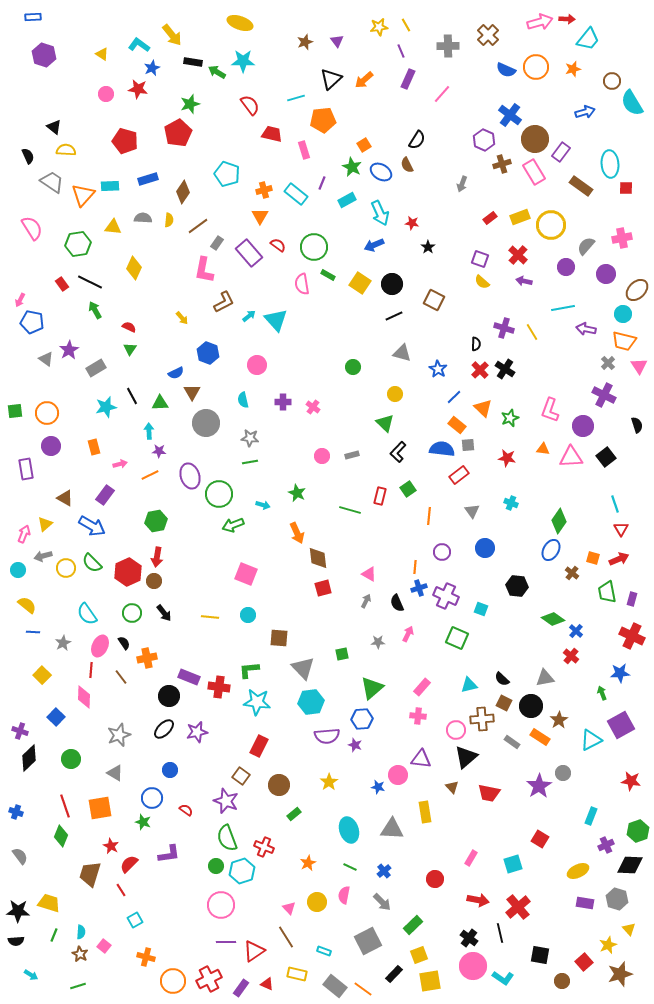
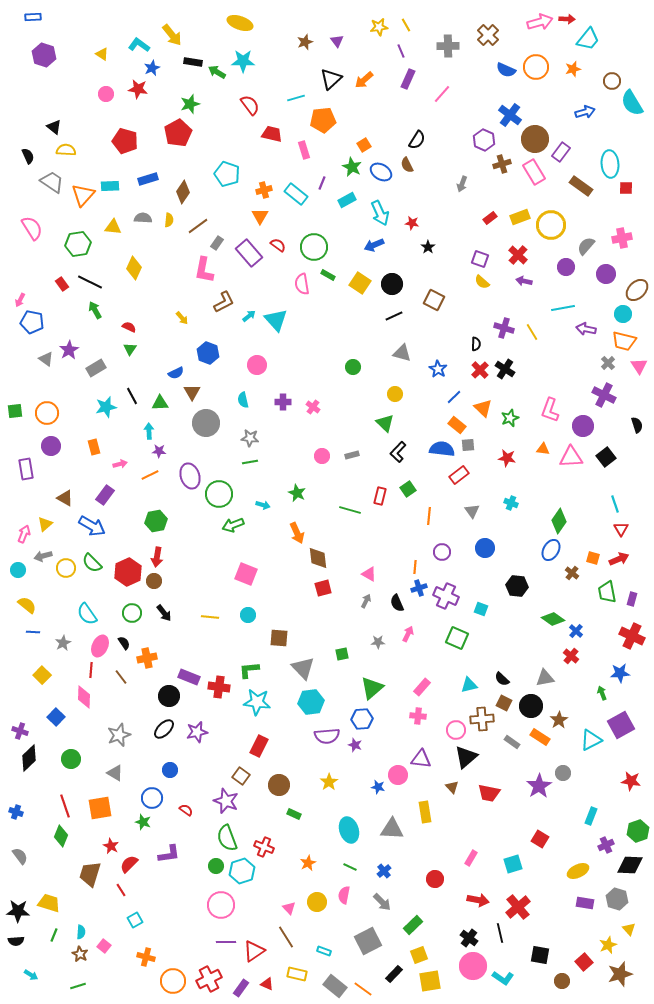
green rectangle at (294, 814): rotated 64 degrees clockwise
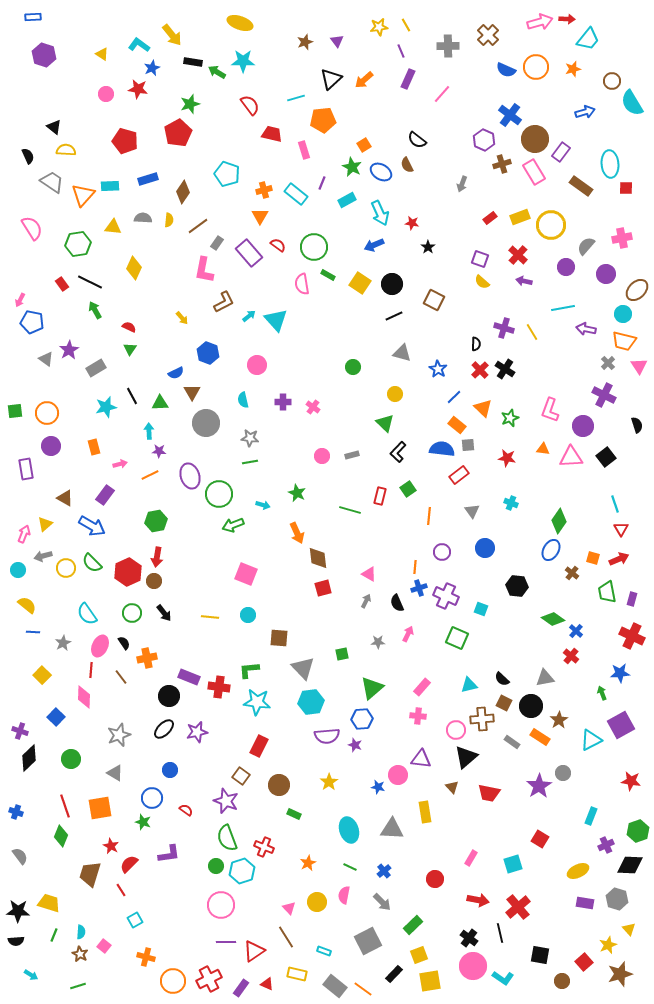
black semicircle at (417, 140): rotated 96 degrees clockwise
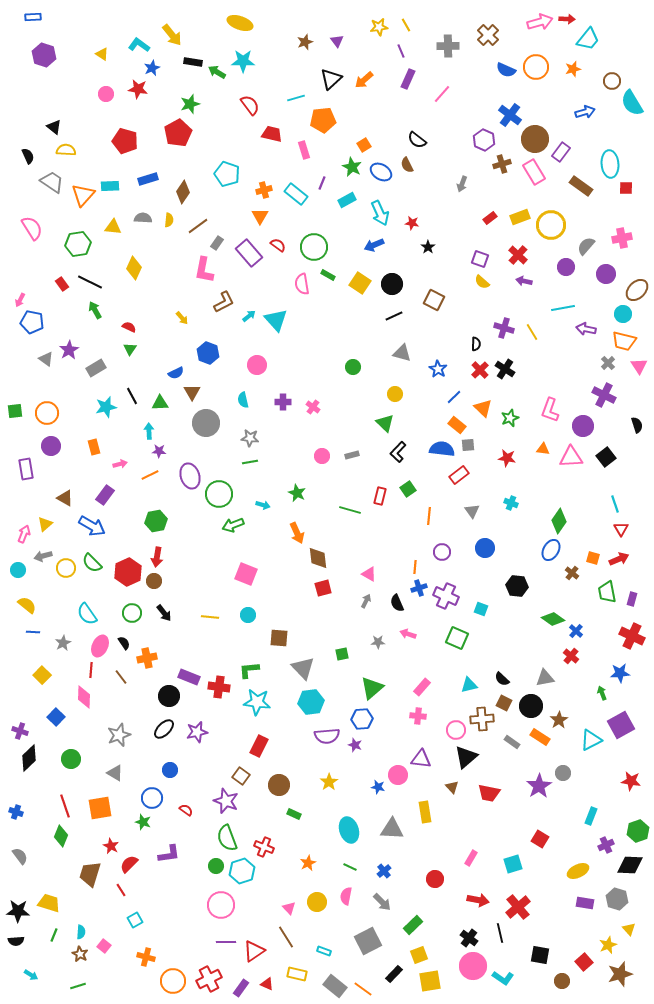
pink arrow at (408, 634): rotated 98 degrees counterclockwise
pink semicircle at (344, 895): moved 2 px right, 1 px down
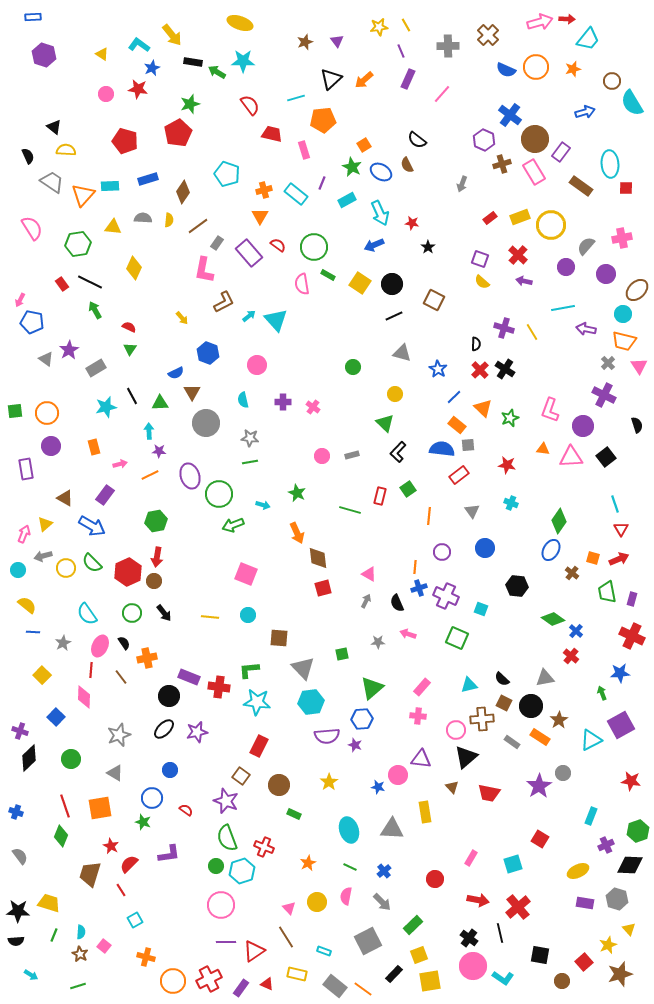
red star at (507, 458): moved 7 px down
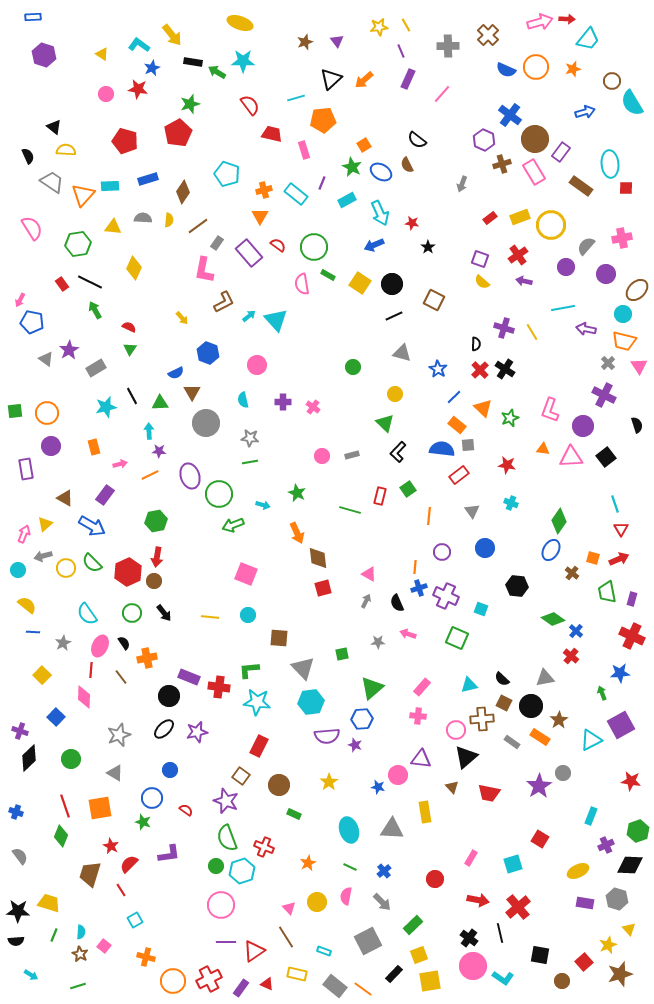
red cross at (518, 255): rotated 12 degrees clockwise
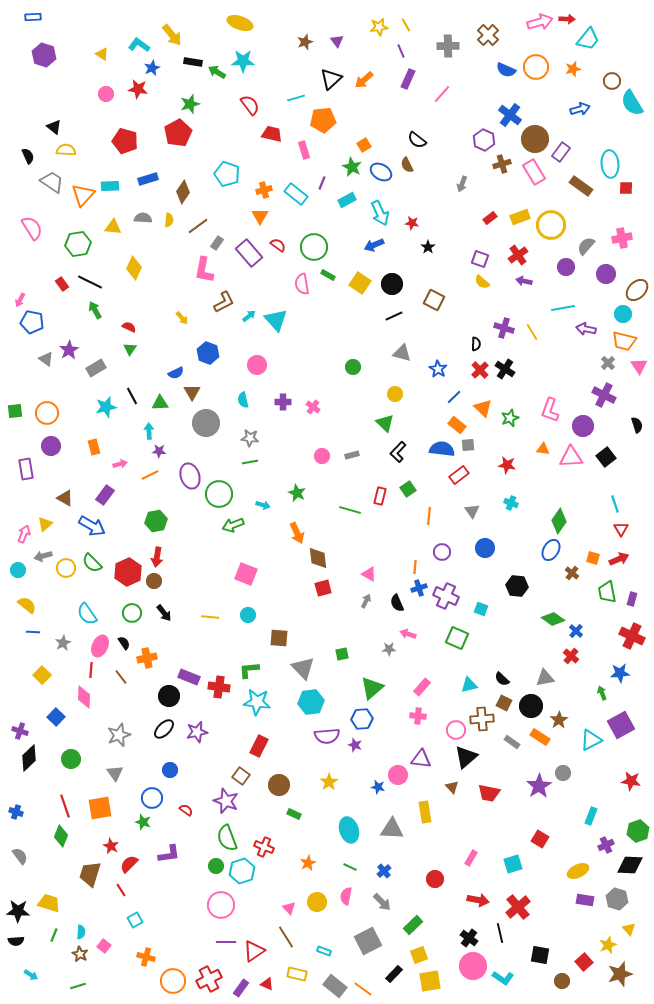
blue arrow at (585, 112): moved 5 px left, 3 px up
gray star at (378, 642): moved 11 px right, 7 px down
gray triangle at (115, 773): rotated 24 degrees clockwise
purple rectangle at (585, 903): moved 3 px up
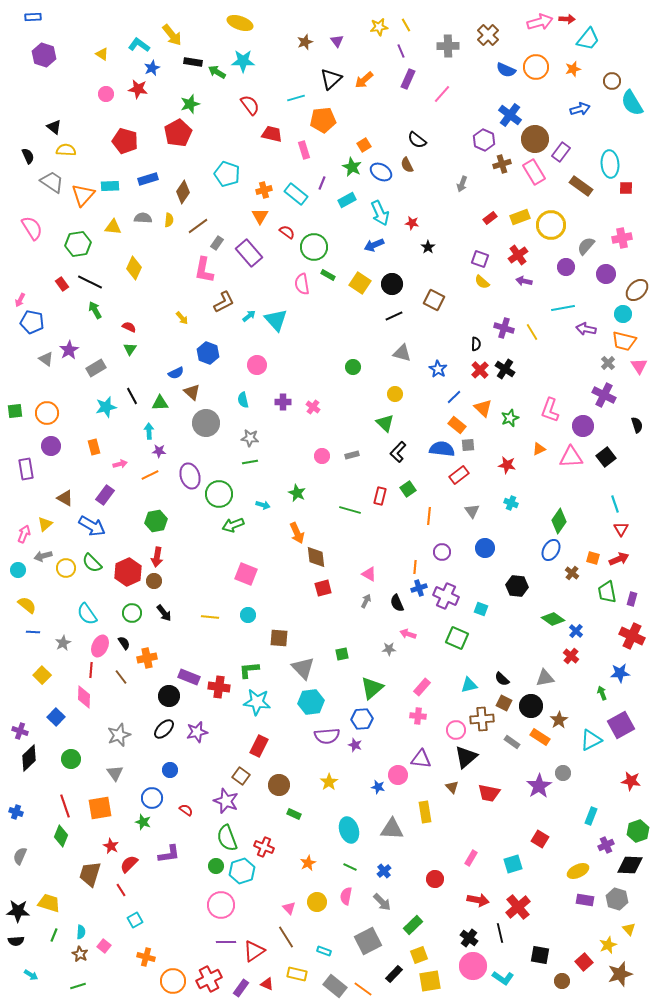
red semicircle at (278, 245): moved 9 px right, 13 px up
brown triangle at (192, 392): rotated 18 degrees counterclockwise
orange triangle at (543, 449): moved 4 px left; rotated 32 degrees counterclockwise
brown diamond at (318, 558): moved 2 px left, 1 px up
gray semicircle at (20, 856): rotated 120 degrees counterclockwise
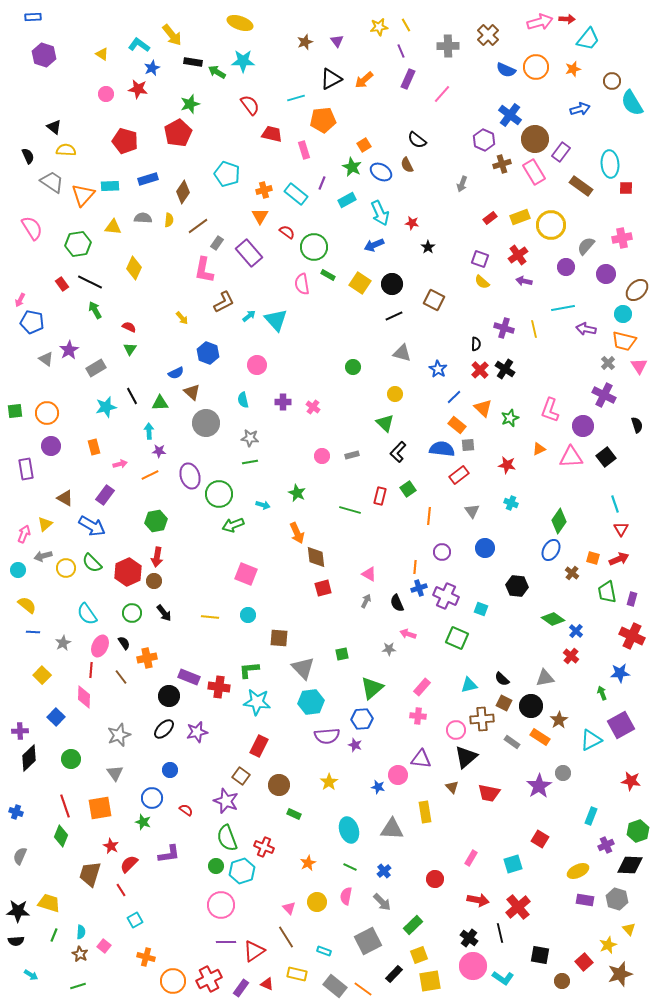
black triangle at (331, 79): rotated 15 degrees clockwise
yellow line at (532, 332): moved 2 px right, 3 px up; rotated 18 degrees clockwise
purple cross at (20, 731): rotated 21 degrees counterclockwise
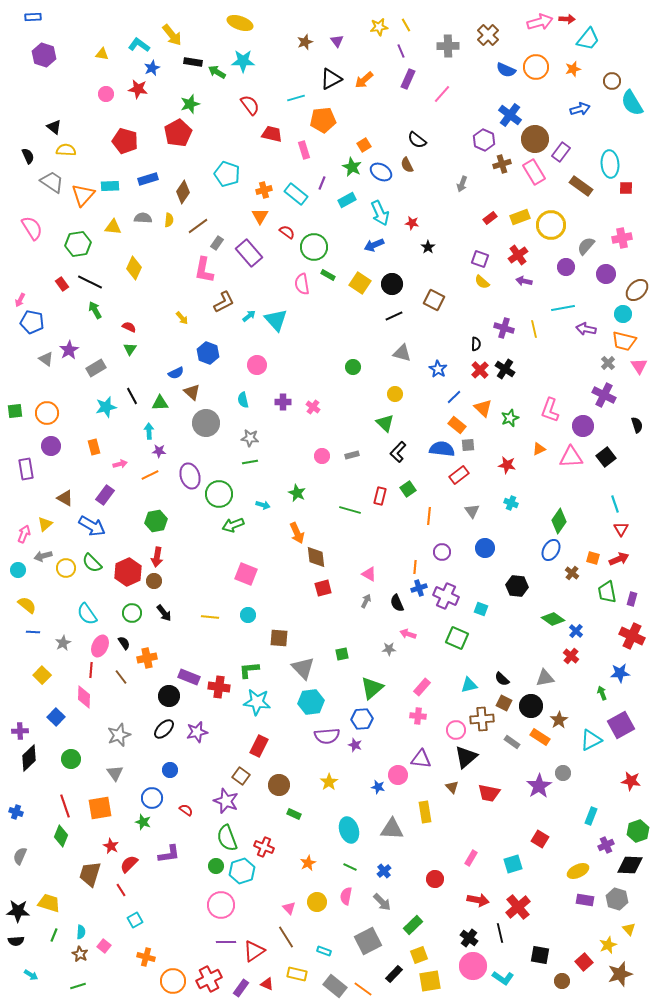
yellow triangle at (102, 54): rotated 24 degrees counterclockwise
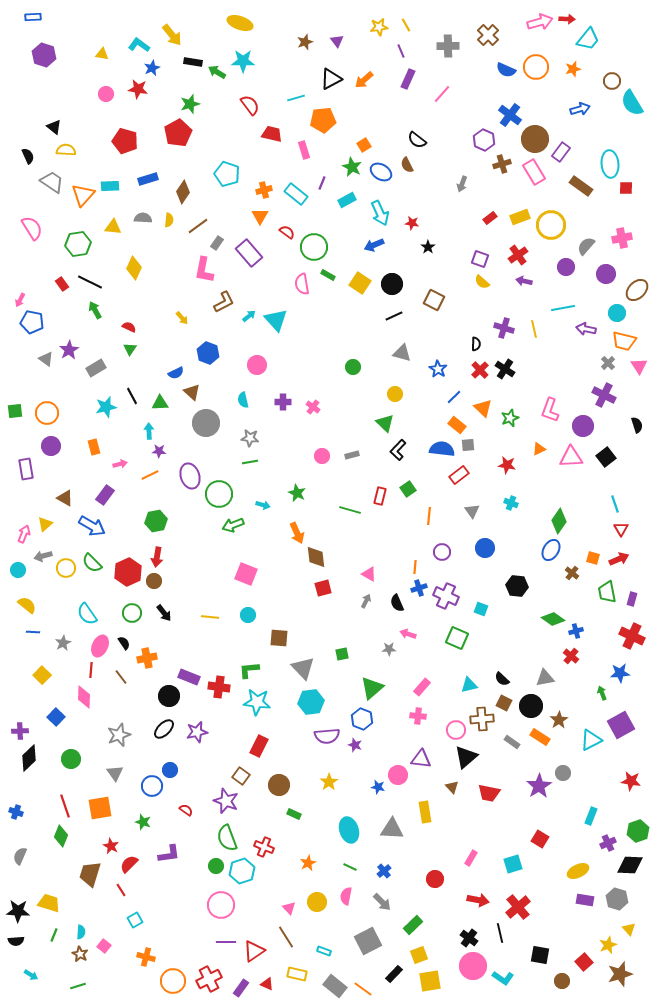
cyan circle at (623, 314): moved 6 px left, 1 px up
black L-shape at (398, 452): moved 2 px up
blue cross at (576, 631): rotated 32 degrees clockwise
blue hexagon at (362, 719): rotated 25 degrees clockwise
blue circle at (152, 798): moved 12 px up
purple cross at (606, 845): moved 2 px right, 2 px up
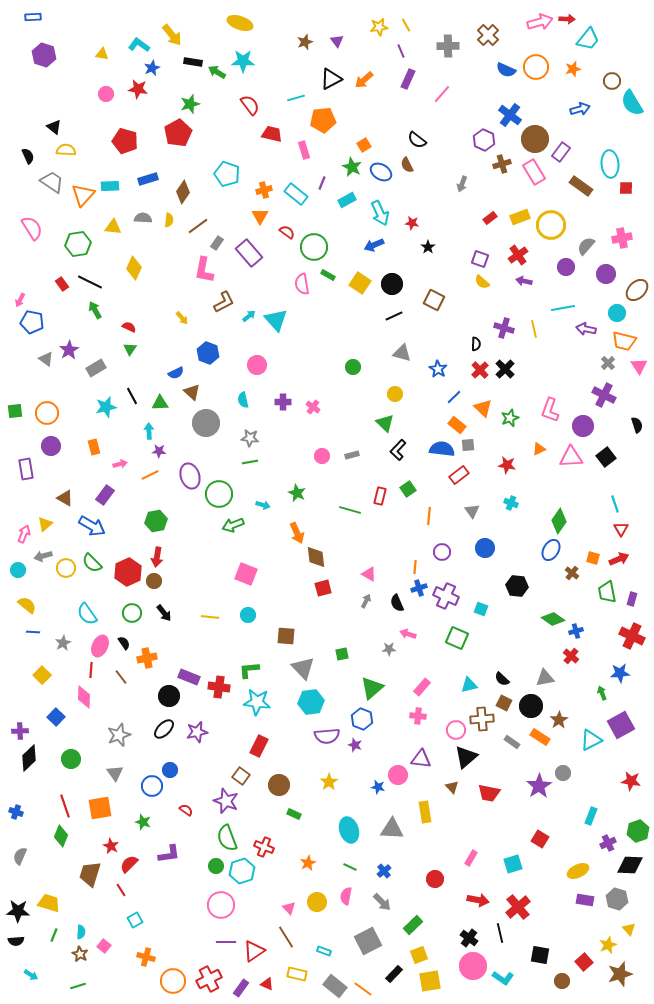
black cross at (505, 369): rotated 12 degrees clockwise
brown square at (279, 638): moved 7 px right, 2 px up
